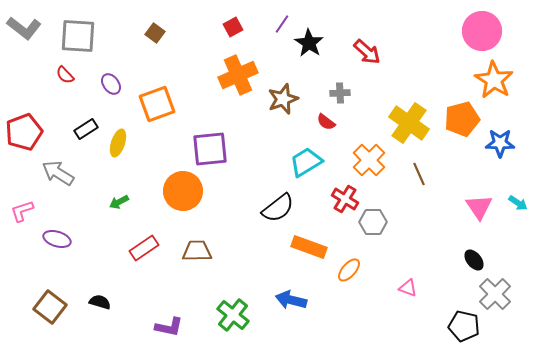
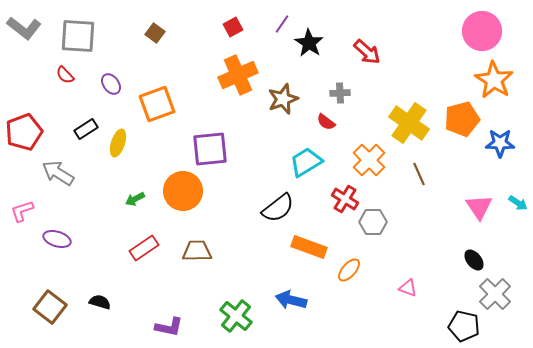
green arrow at (119, 202): moved 16 px right, 3 px up
green cross at (233, 315): moved 3 px right, 1 px down
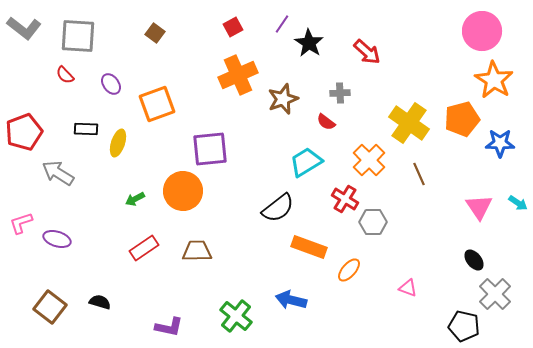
black rectangle at (86, 129): rotated 35 degrees clockwise
pink L-shape at (22, 211): moved 1 px left, 12 px down
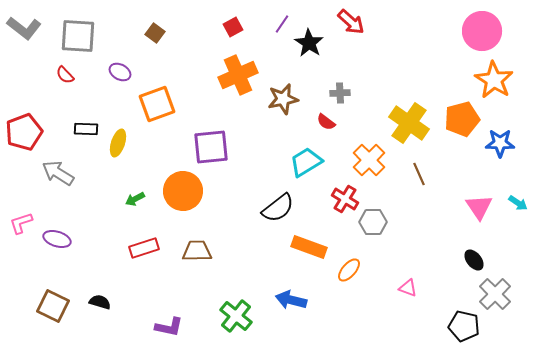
red arrow at (367, 52): moved 16 px left, 30 px up
purple ellipse at (111, 84): moved 9 px right, 12 px up; rotated 25 degrees counterclockwise
brown star at (283, 99): rotated 8 degrees clockwise
purple square at (210, 149): moved 1 px right, 2 px up
red rectangle at (144, 248): rotated 16 degrees clockwise
brown square at (50, 307): moved 3 px right, 1 px up; rotated 12 degrees counterclockwise
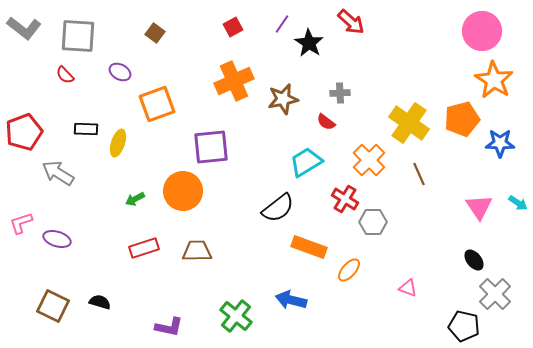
orange cross at (238, 75): moved 4 px left, 6 px down
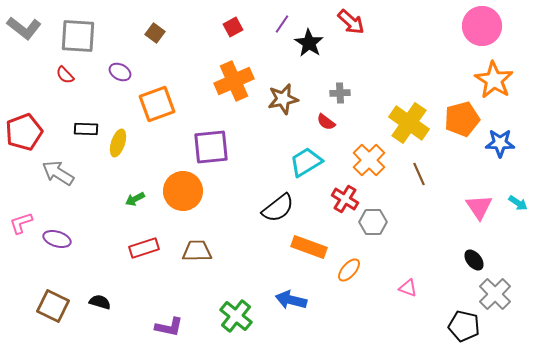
pink circle at (482, 31): moved 5 px up
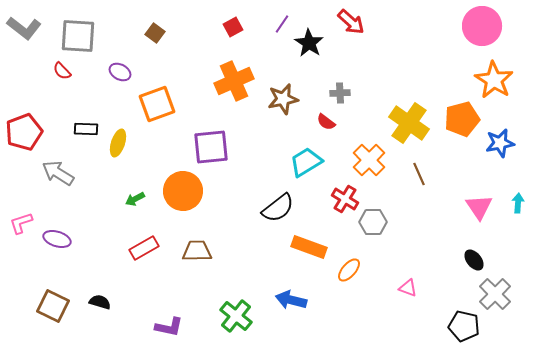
red semicircle at (65, 75): moved 3 px left, 4 px up
blue star at (500, 143): rotated 12 degrees counterclockwise
cyan arrow at (518, 203): rotated 120 degrees counterclockwise
red rectangle at (144, 248): rotated 12 degrees counterclockwise
